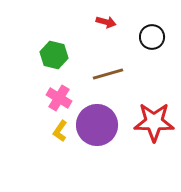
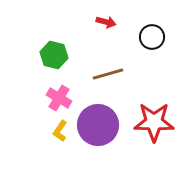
purple circle: moved 1 px right
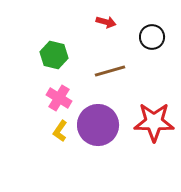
brown line: moved 2 px right, 3 px up
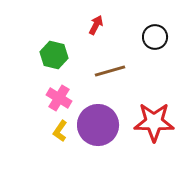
red arrow: moved 10 px left, 3 px down; rotated 78 degrees counterclockwise
black circle: moved 3 px right
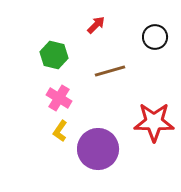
red arrow: rotated 18 degrees clockwise
purple circle: moved 24 px down
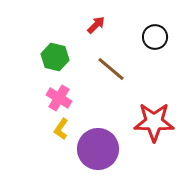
green hexagon: moved 1 px right, 2 px down
brown line: moved 1 px right, 2 px up; rotated 56 degrees clockwise
yellow L-shape: moved 1 px right, 2 px up
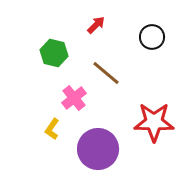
black circle: moved 3 px left
green hexagon: moved 1 px left, 4 px up
brown line: moved 5 px left, 4 px down
pink cross: moved 15 px right; rotated 20 degrees clockwise
yellow L-shape: moved 9 px left
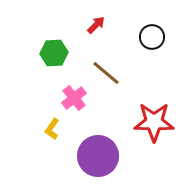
green hexagon: rotated 16 degrees counterclockwise
purple circle: moved 7 px down
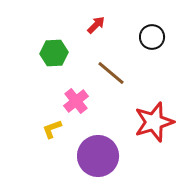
brown line: moved 5 px right
pink cross: moved 2 px right, 3 px down
red star: rotated 18 degrees counterclockwise
yellow L-shape: rotated 35 degrees clockwise
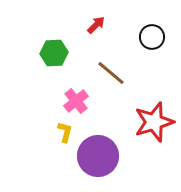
yellow L-shape: moved 13 px right, 3 px down; rotated 125 degrees clockwise
